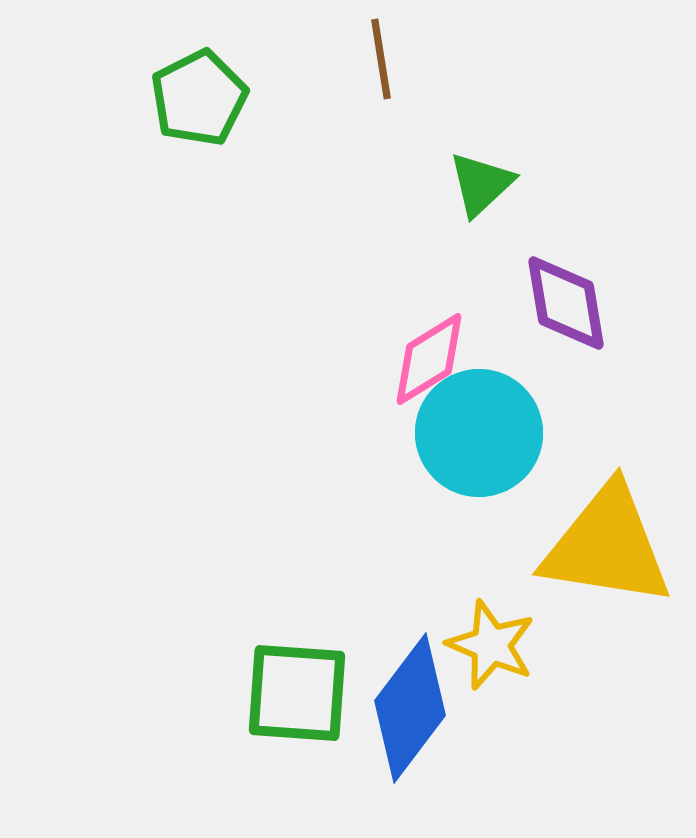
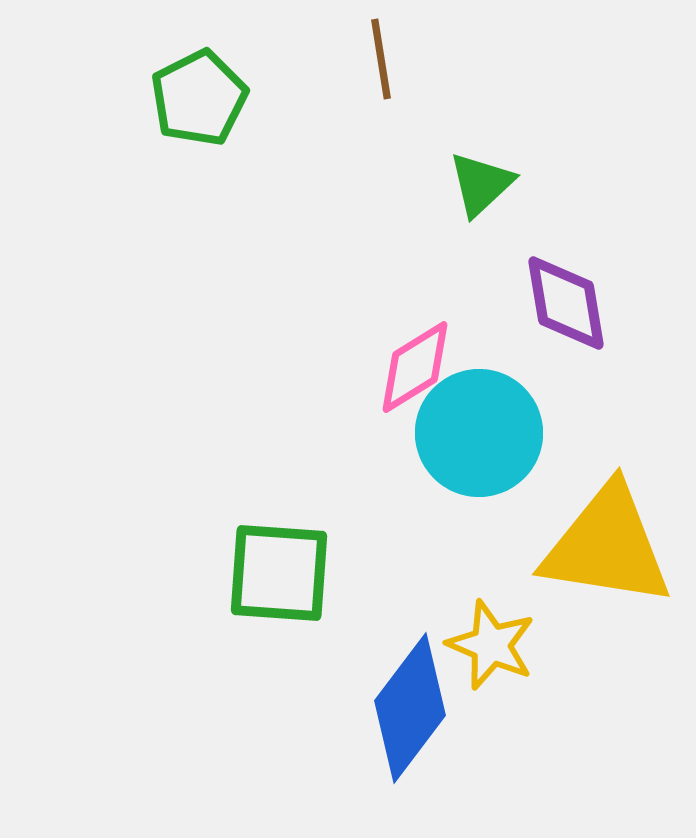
pink diamond: moved 14 px left, 8 px down
green square: moved 18 px left, 120 px up
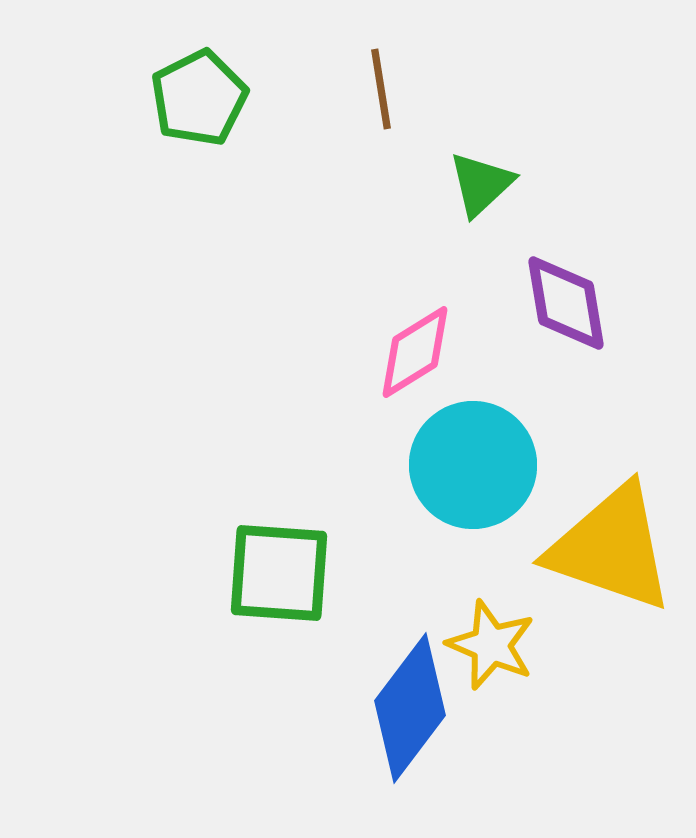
brown line: moved 30 px down
pink diamond: moved 15 px up
cyan circle: moved 6 px left, 32 px down
yellow triangle: moved 4 px right, 2 px down; rotated 10 degrees clockwise
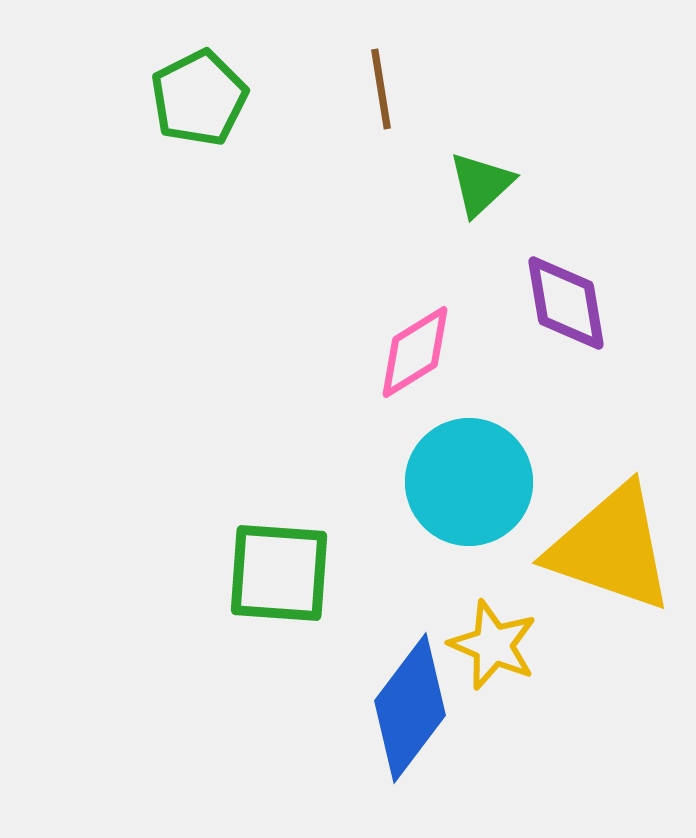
cyan circle: moved 4 px left, 17 px down
yellow star: moved 2 px right
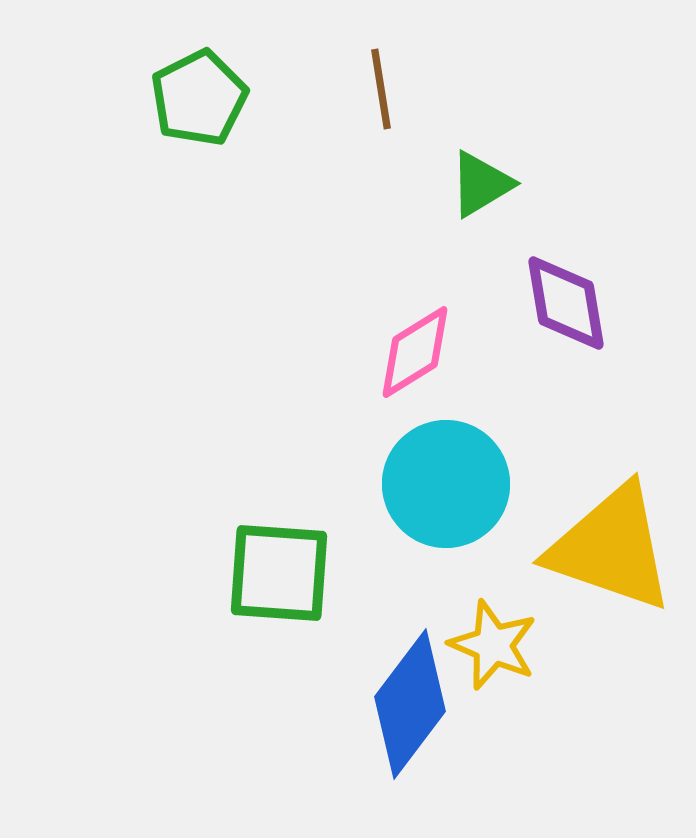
green triangle: rotated 12 degrees clockwise
cyan circle: moved 23 px left, 2 px down
blue diamond: moved 4 px up
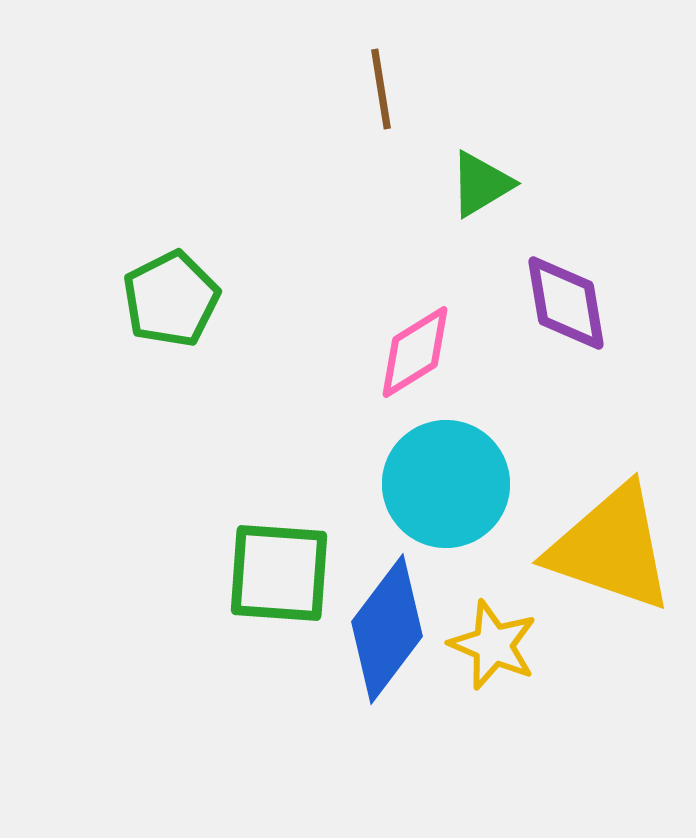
green pentagon: moved 28 px left, 201 px down
blue diamond: moved 23 px left, 75 px up
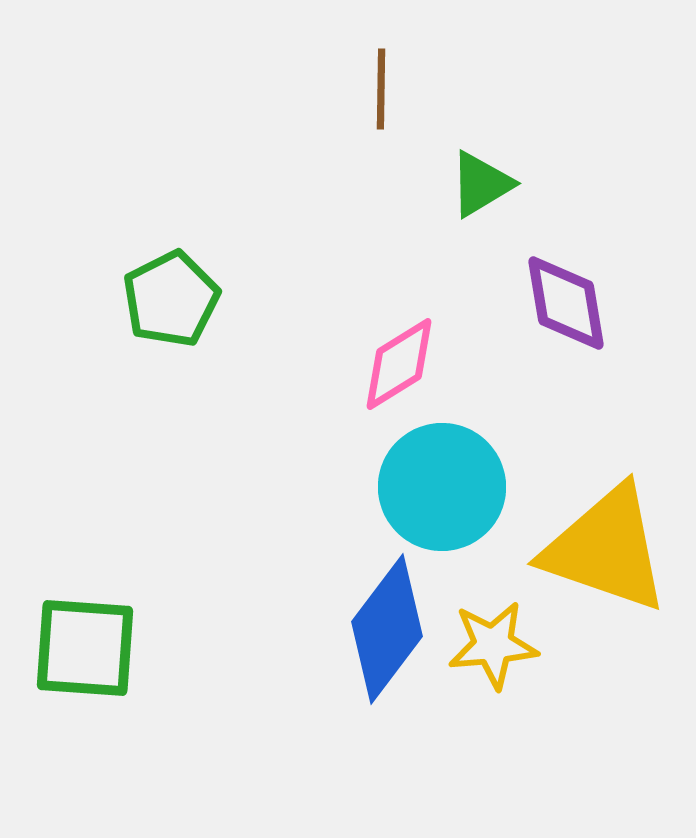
brown line: rotated 10 degrees clockwise
pink diamond: moved 16 px left, 12 px down
cyan circle: moved 4 px left, 3 px down
yellow triangle: moved 5 px left, 1 px down
green square: moved 194 px left, 75 px down
yellow star: rotated 28 degrees counterclockwise
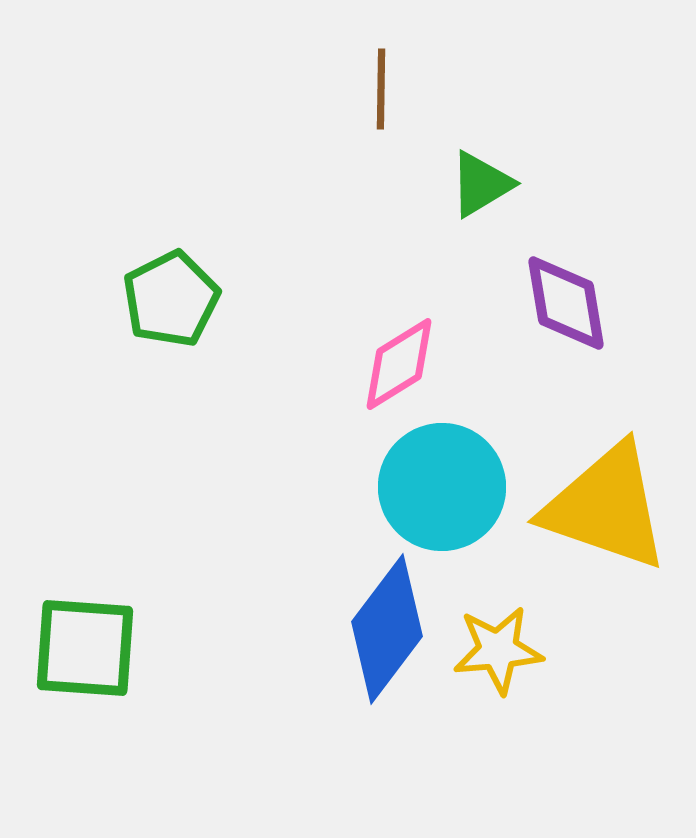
yellow triangle: moved 42 px up
yellow star: moved 5 px right, 5 px down
